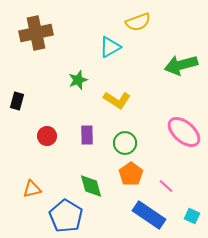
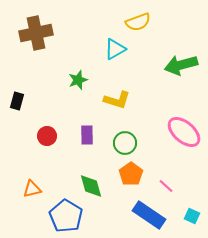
cyan triangle: moved 5 px right, 2 px down
yellow L-shape: rotated 16 degrees counterclockwise
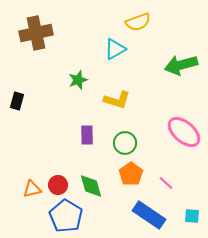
red circle: moved 11 px right, 49 px down
pink line: moved 3 px up
cyan square: rotated 21 degrees counterclockwise
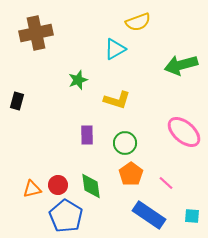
green diamond: rotated 8 degrees clockwise
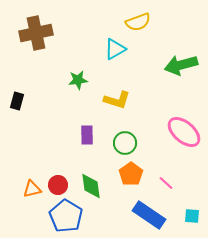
green star: rotated 12 degrees clockwise
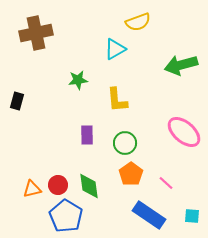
yellow L-shape: rotated 68 degrees clockwise
green diamond: moved 2 px left
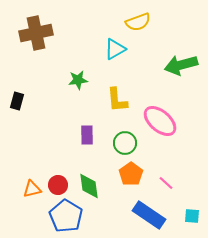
pink ellipse: moved 24 px left, 11 px up
